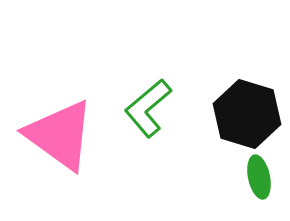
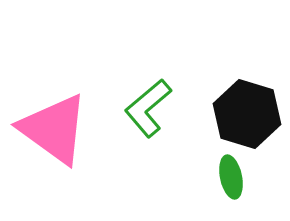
pink triangle: moved 6 px left, 6 px up
green ellipse: moved 28 px left
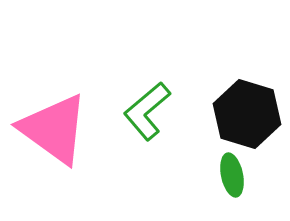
green L-shape: moved 1 px left, 3 px down
green ellipse: moved 1 px right, 2 px up
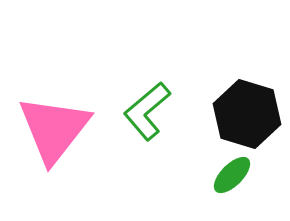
pink triangle: rotated 32 degrees clockwise
green ellipse: rotated 57 degrees clockwise
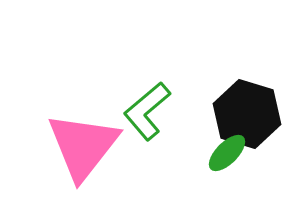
pink triangle: moved 29 px right, 17 px down
green ellipse: moved 5 px left, 22 px up
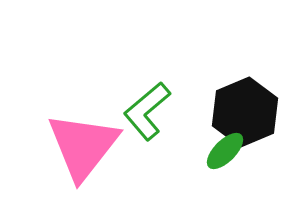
black hexagon: moved 2 px left, 2 px up; rotated 20 degrees clockwise
green ellipse: moved 2 px left, 2 px up
